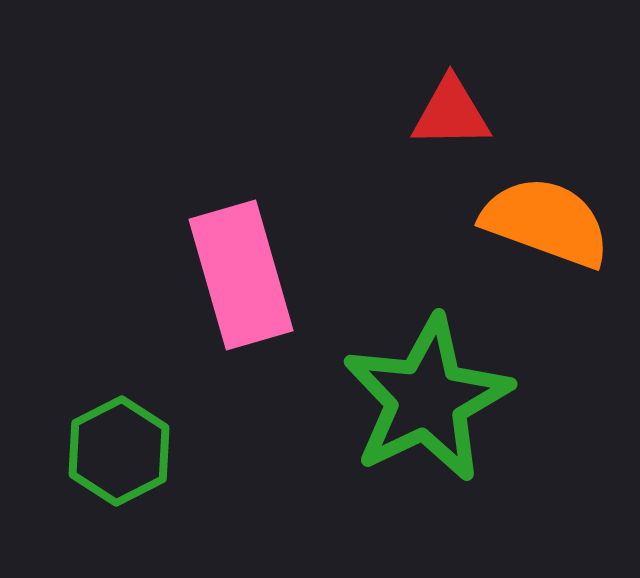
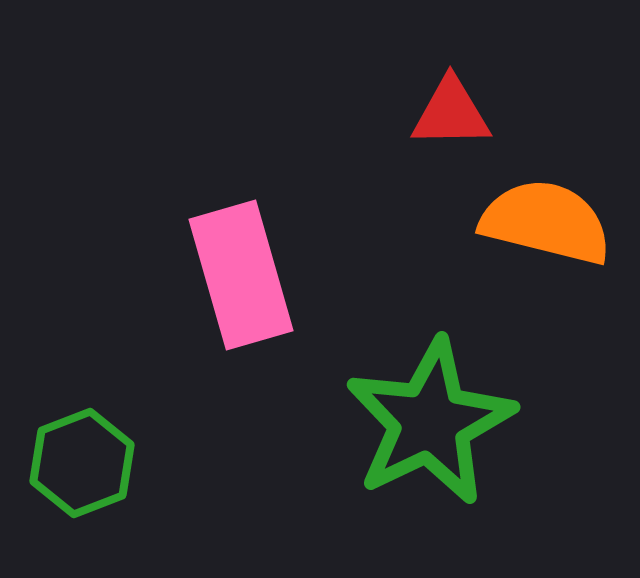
orange semicircle: rotated 6 degrees counterclockwise
green star: moved 3 px right, 23 px down
green hexagon: moved 37 px left, 12 px down; rotated 6 degrees clockwise
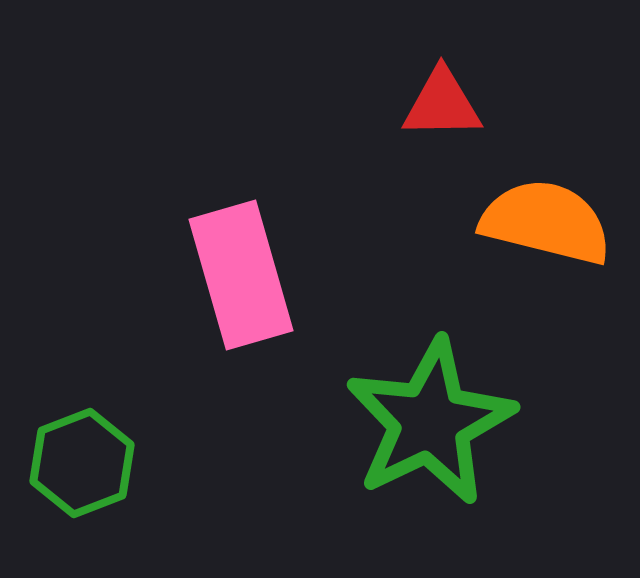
red triangle: moved 9 px left, 9 px up
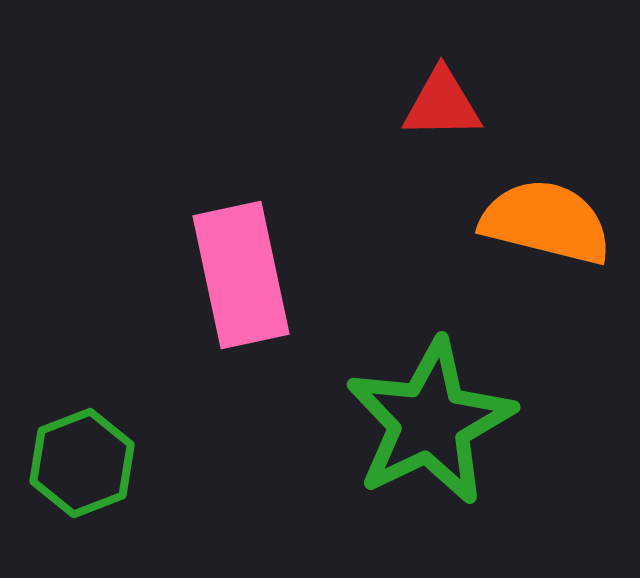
pink rectangle: rotated 4 degrees clockwise
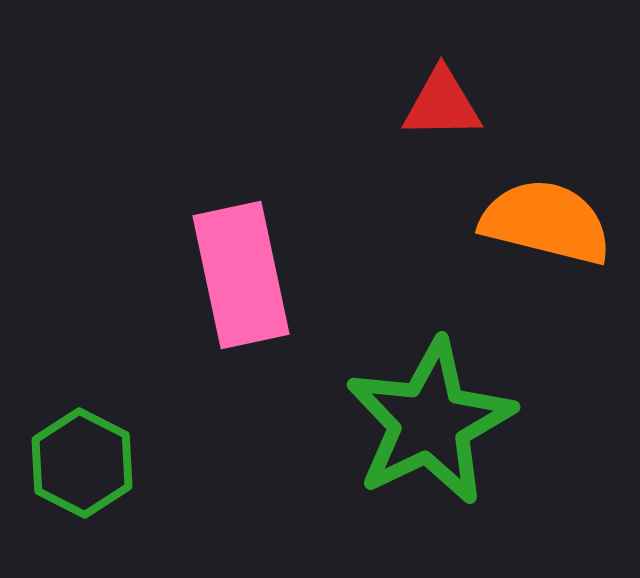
green hexagon: rotated 12 degrees counterclockwise
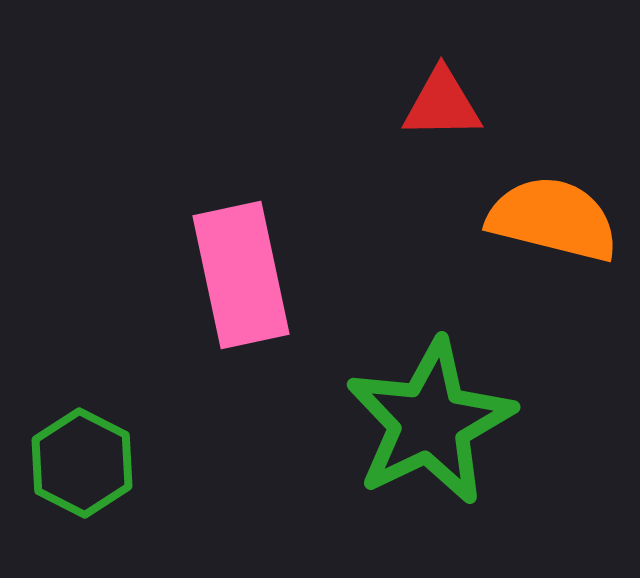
orange semicircle: moved 7 px right, 3 px up
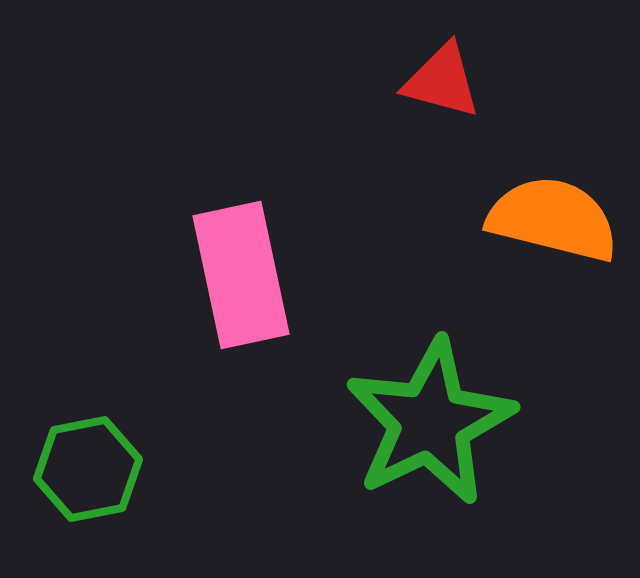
red triangle: moved 23 px up; rotated 16 degrees clockwise
green hexagon: moved 6 px right, 6 px down; rotated 22 degrees clockwise
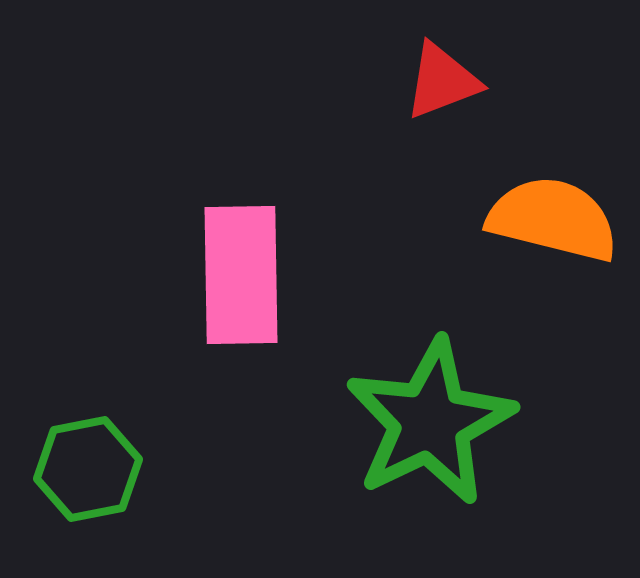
red triangle: rotated 36 degrees counterclockwise
pink rectangle: rotated 11 degrees clockwise
